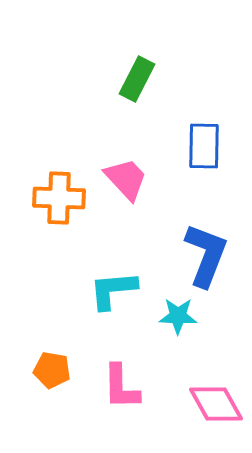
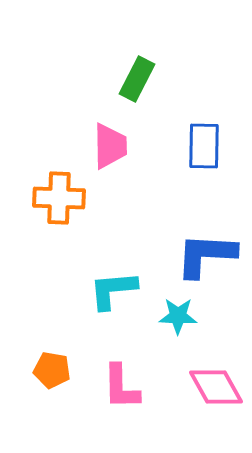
pink trapezoid: moved 16 px left, 33 px up; rotated 42 degrees clockwise
blue L-shape: rotated 108 degrees counterclockwise
pink diamond: moved 17 px up
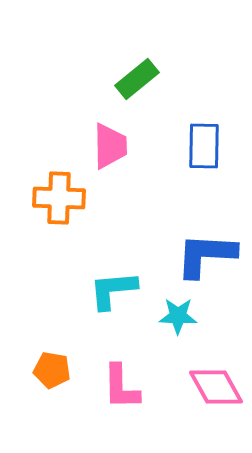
green rectangle: rotated 24 degrees clockwise
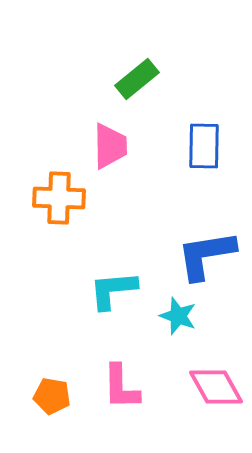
blue L-shape: rotated 12 degrees counterclockwise
cyan star: rotated 18 degrees clockwise
orange pentagon: moved 26 px down
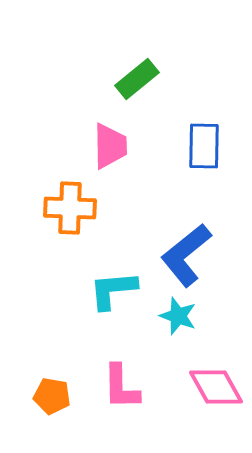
orange cross: moved 11 px right, 10 px down
blue L-shape: moved 20 px left; rotated 30 degrees counterclockwise
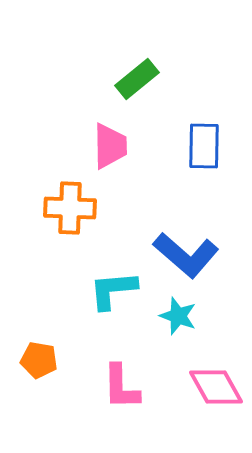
blue L-shape: rotated 100 degrees counterclockwise
orange pentagon: moved 13 px left, 36 px up
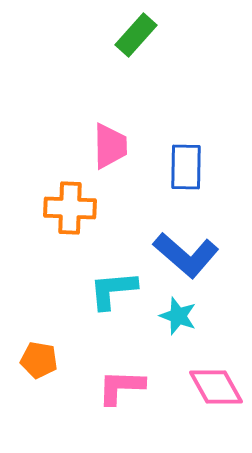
green rectangle: moved 1 px left, 44 px up; rotated 9 degrees counterclockwise
blue rectangle: moved 18 px left, 21 px down
pink L-shape: rotated 93 degrees clockwise
